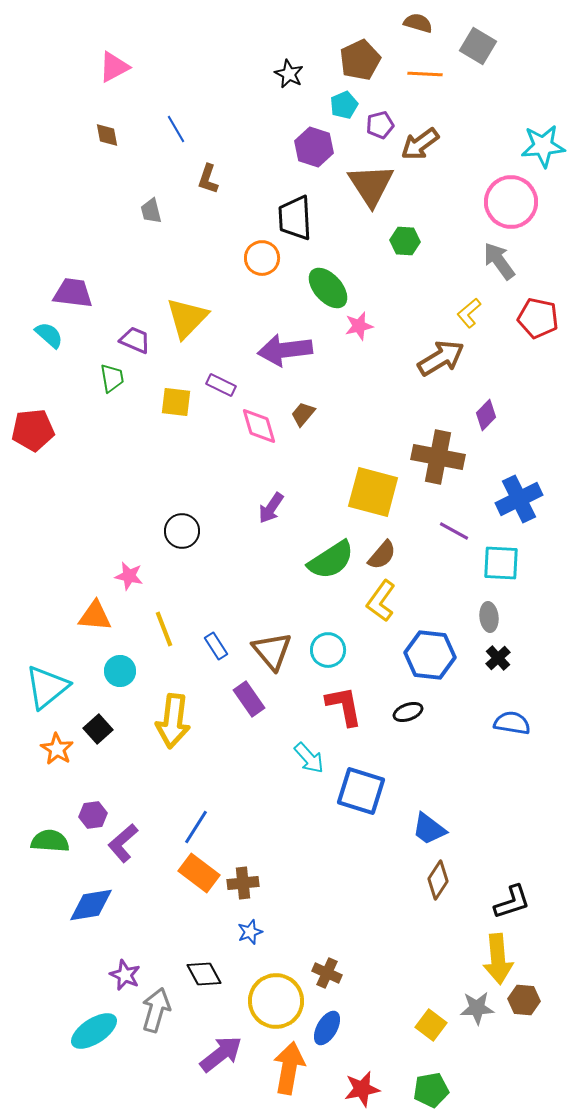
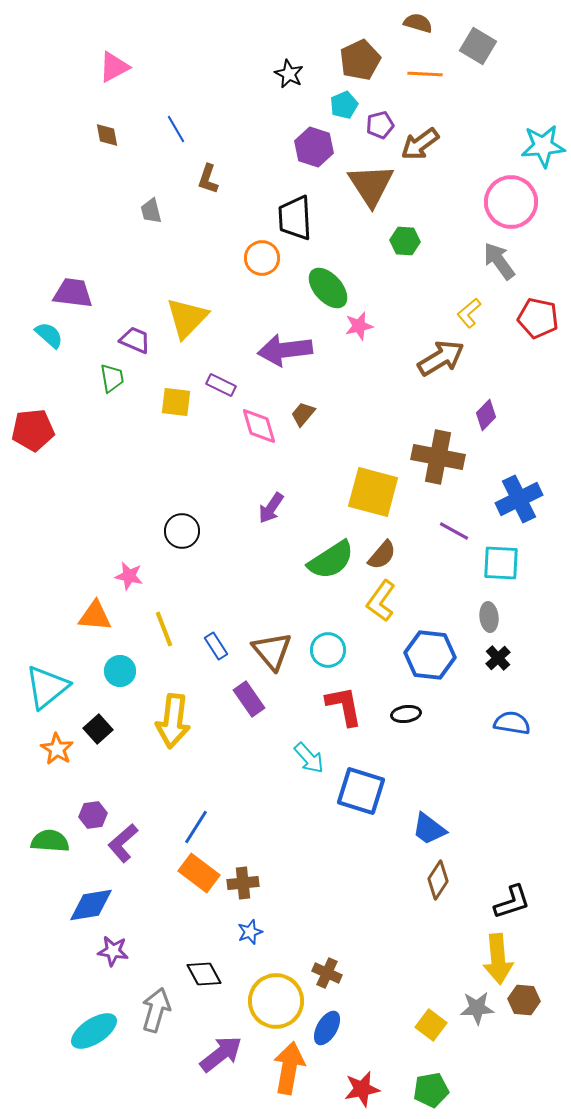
black ellipse at (408, 712): moved 2 px left, 2 px down; rotated 12 degrees clockwise
purple star at (125, 975): moved 12 px left, 24 px up; rotated 16 degrees counterclockwise
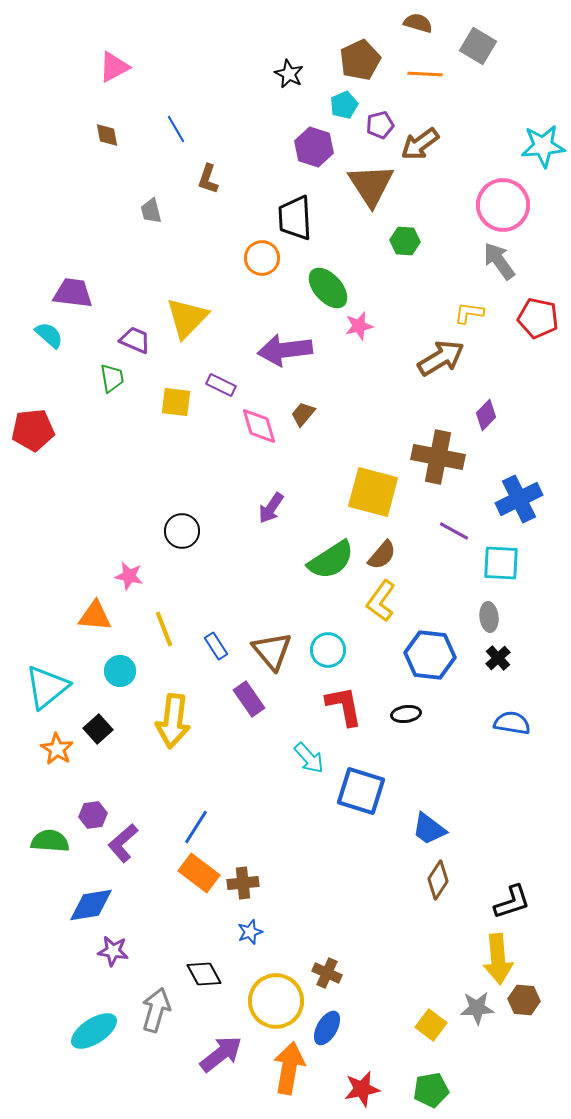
pink circle at (511, 202): moved 8 px left, 3 px down
yellow L-shape at (469, 313): rotated 48 degrees clockwise
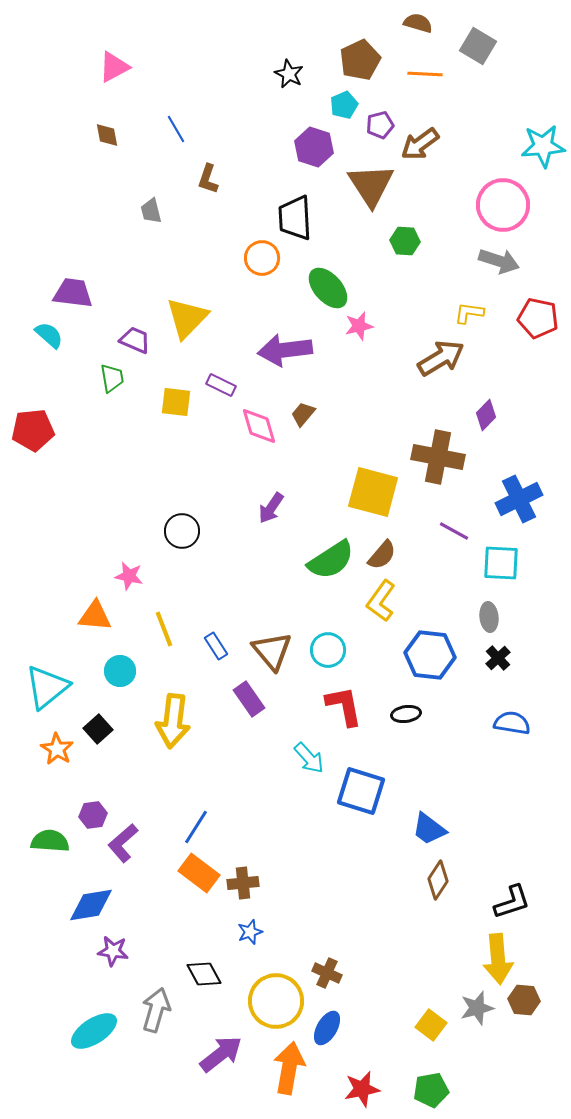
gray arrow at (499, 261): rotated 144 degrees clockwise
gray star at (477, 1008): rotated 12 degrees counterclockwise
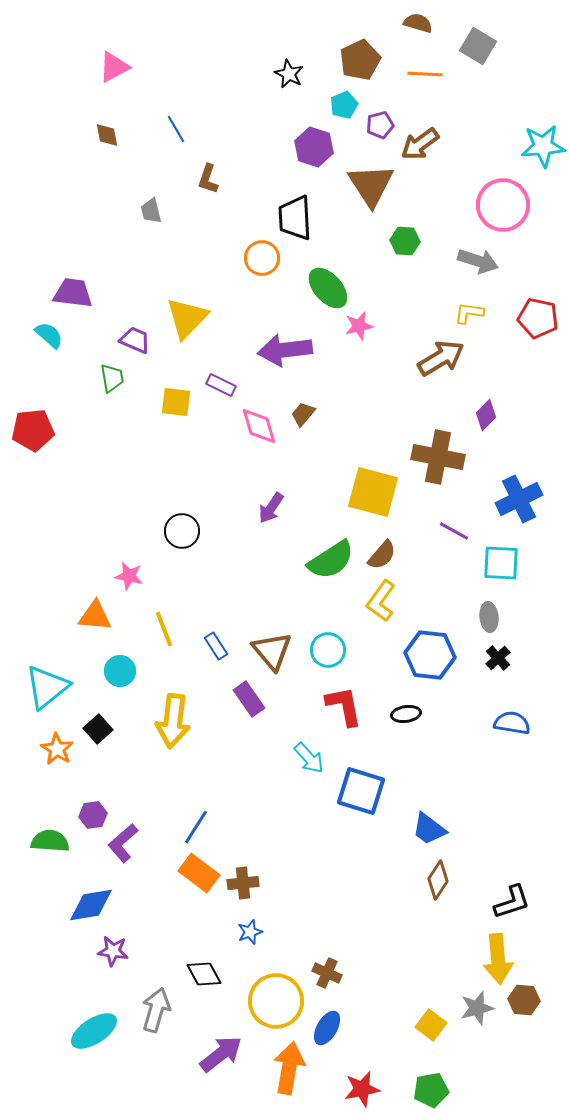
gray arrow at (499, 261): moved 21 px left
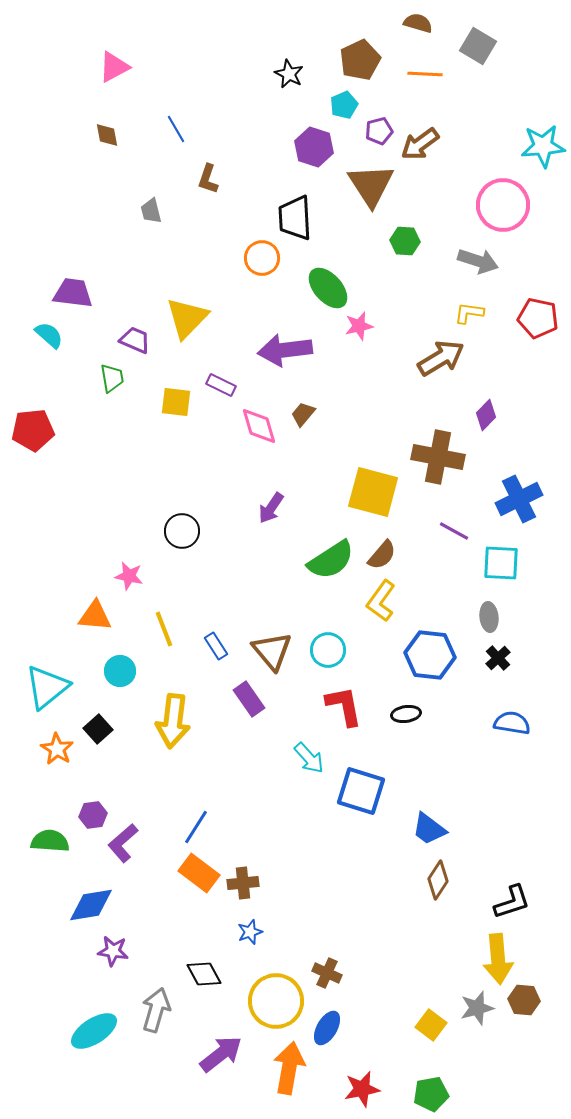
purple pentagon at (380, 125): moved 1 px left, 6 px down
green pentagon at (431, 1090): moved 4 px down
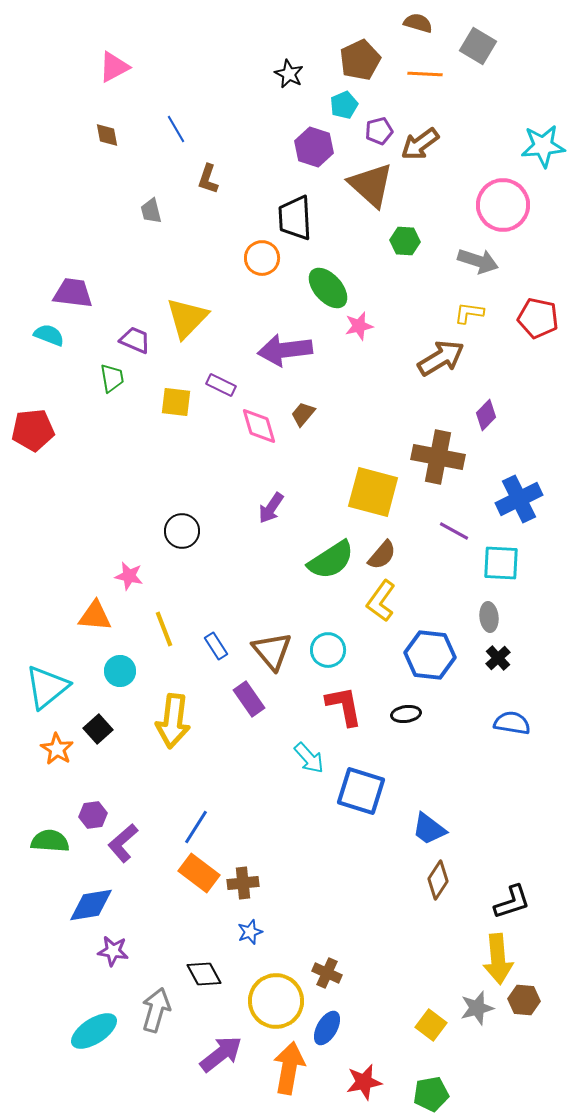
brown triangle at (371, 185): rotated 15 degrees counterclockwise
cyan semicircle at (49, 335): rotated 20 degrees counterclockwise
red star at (362, 1089): moved 2 px right, 7 px up
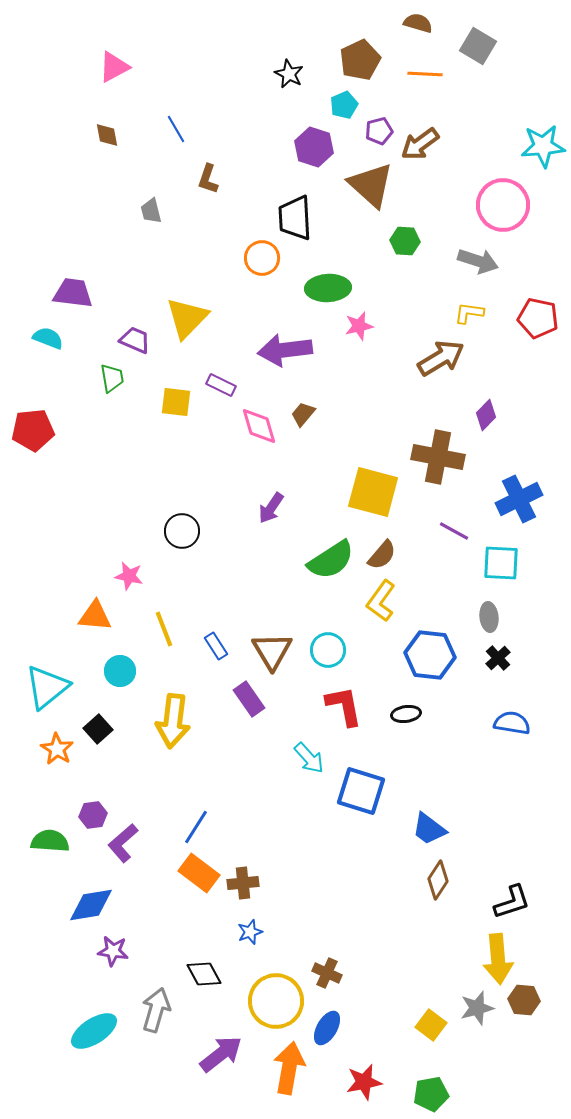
green ellipse at (328, 288): rotated 51 degrees counterclockwise
cyan semicircle at (49, 335): moved 1 px left, 3 px down
brown triangle at (272, 651): rotated 9 degrees clockwise
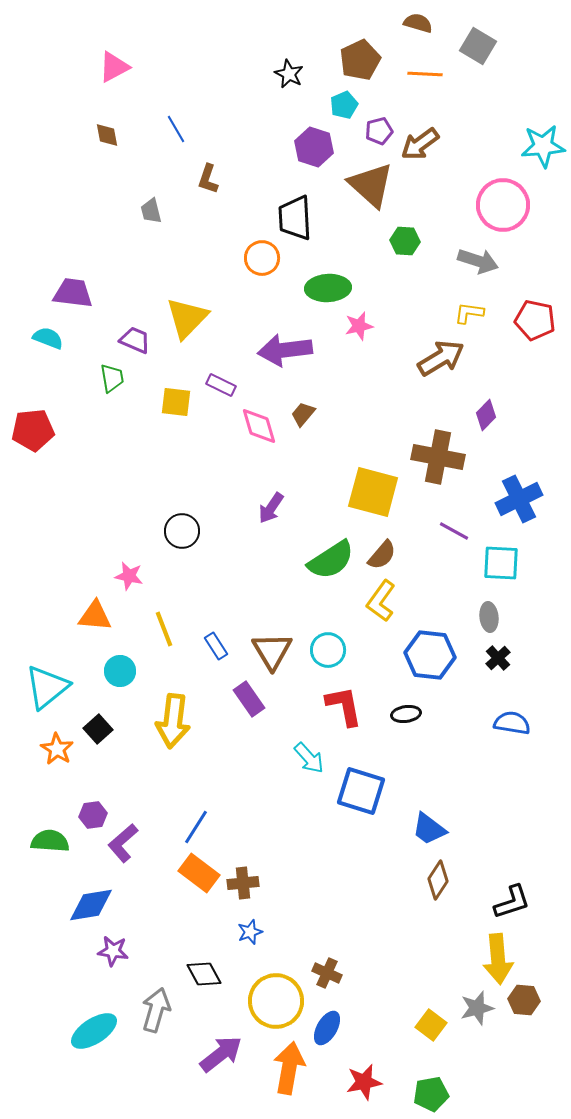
red pentagon at (538, 318): moved 3 px left, 2 px down
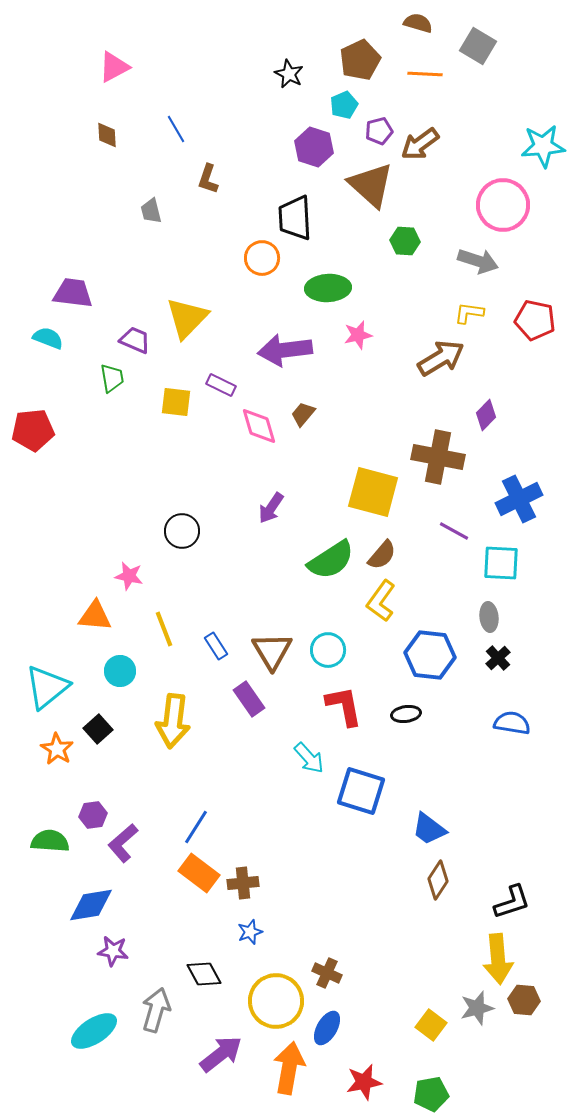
brown diamond at (107, 135): rotated 8 degrees clockwise
pink star at (359, 326): moved 1 px left, 9 px down
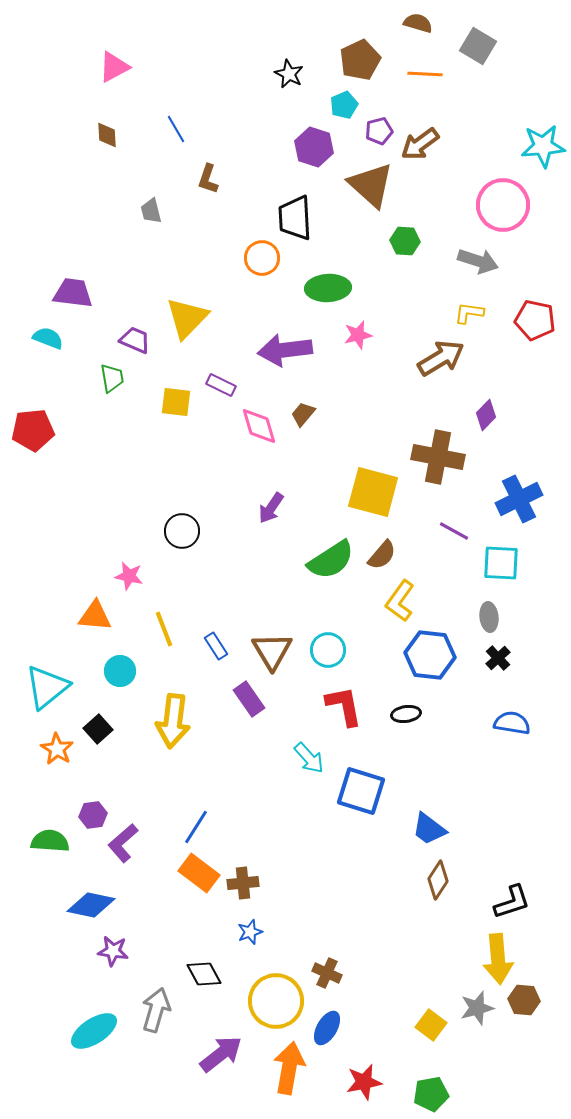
yellow L-shape at (381, 601): moved 19 px right
blue diamond at (91, 905): rotated 21 degrees clockwise
